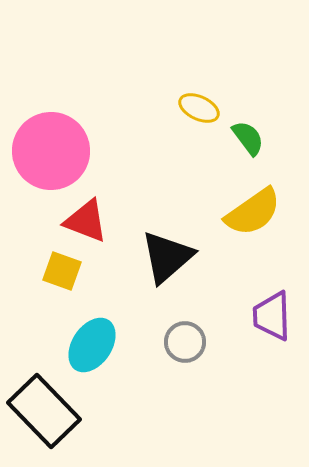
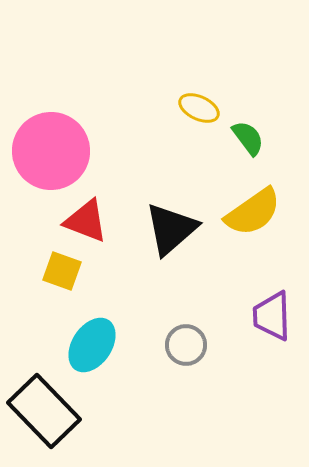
black triangle: moved 4 px right, 28 px up
gray circle: moved 1 px right, 3 px down
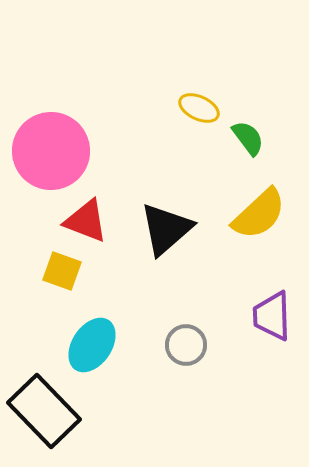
yellow semicircle: moved 6 px right, 2 px down; rotated 8 degrees counterclockwise
black triangle: moved 5 px left
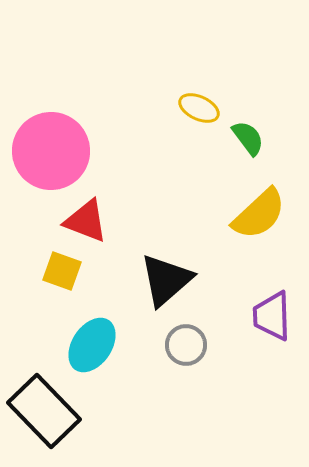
black triangle: moved 51 px down
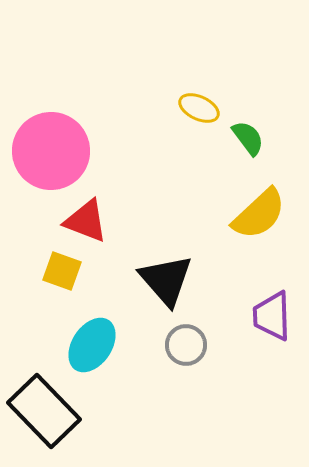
black triangle: rotated 30 degrees counterclockwise
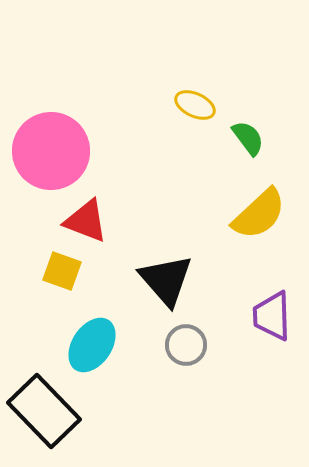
yellow ellipse: moved 4 px left, 3 px up
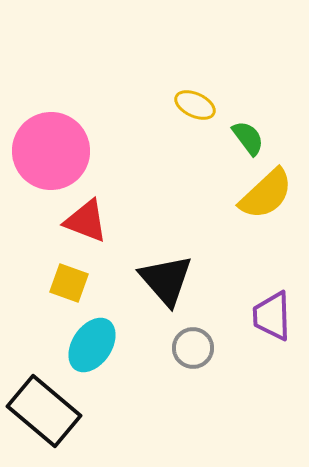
yellow semicircle: moved 7 px right, 20 px up
yellow square: moved 7 px right, 12 px down
gray circle: moved 7 px right, 3 px down
black rectangle: rotated 6 degrees counterclockwise
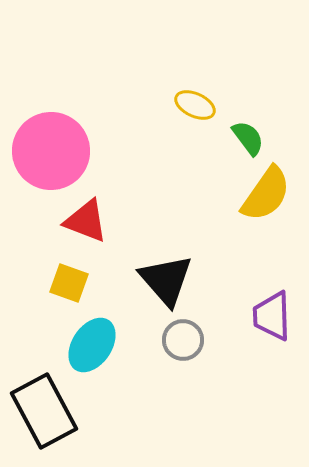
yellow semicircle: rotated 12 degrees counterclockwise
gray circle: moved 10 px left, 8 px up
black rectangle: rotated 22 degrees clockwise
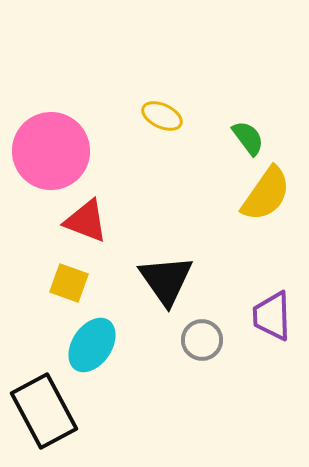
yellow ellipse: moved 33 px left, 11 px down
black triangle: rotated 6 degrees clockwise
gray circle: moved 19 px right
